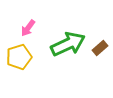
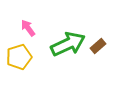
pink arrow: rotated 108 degrees clockwise
brown rectangle: moved 2 px left, 2 px up
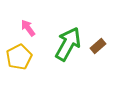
green arrow: rotated 36 degrees counterclockwise
yellow pentagon: rotated 10 degrees counterclockwise
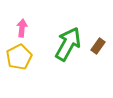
pink arrow: moved 6 px left; rotated 42 degrees clockwise
brown rectangle: rotated 14 degrees counterclockwise
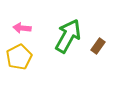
pink arrow: rotated 90 degrees counterclockwise
green arrow: moved 8 px up
